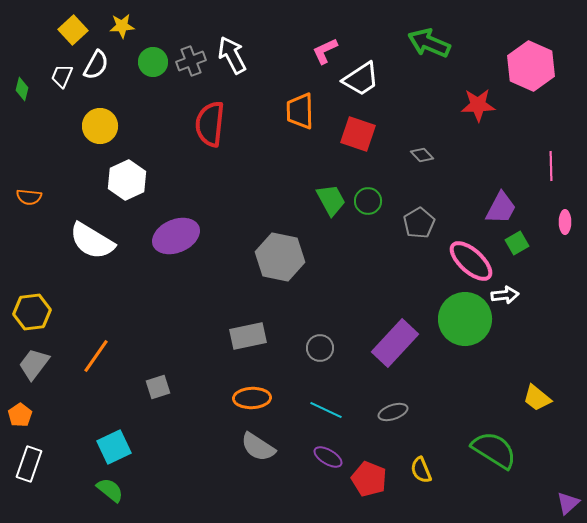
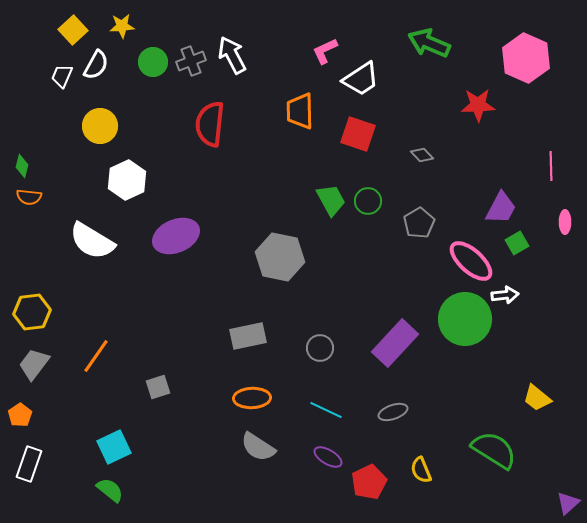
pink hexagon at (531, 66): moved 5 px left, 8 px up
green diamond at (22, 89): moved 77 px down
red pentagon at (369, 479): moved 3 px down; rotated 24 degrees clockwise
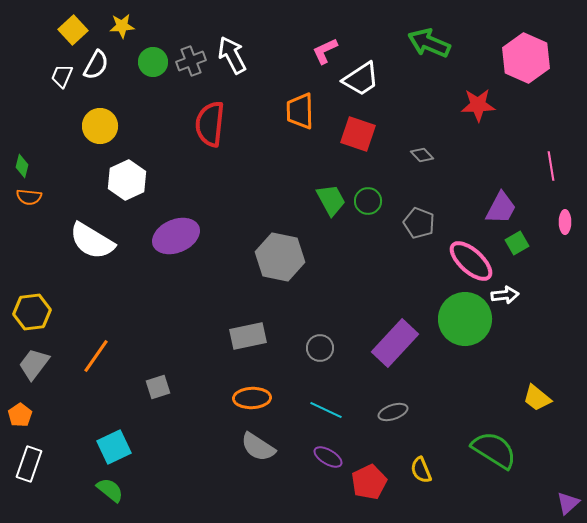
pink line at (551, 166): rotated 8 degrees counterclockwise
gray pentagon at (419, 223): rotated 20 degrees counterclockwise
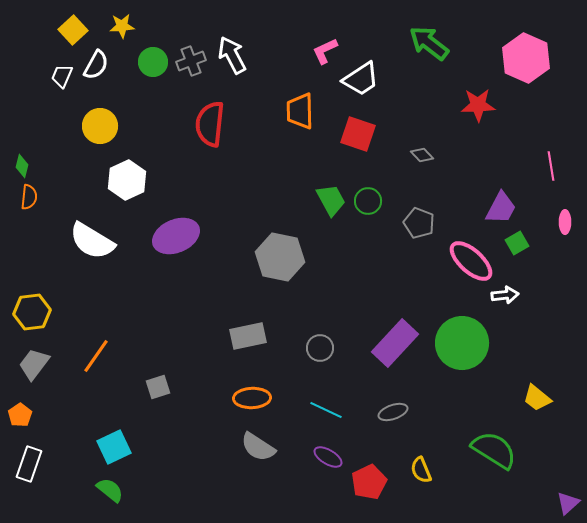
green arrow at (429, 43): rotated 15 degrees clockwise
orange semicircle at (29, 197): rotated 90 degrees counterclockwise
green circle at (465, 319): moved 3 px left, 24 px down
